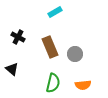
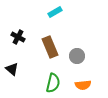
gray circle: moved 2 px right, 2 px down
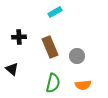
black cross: moved 1 px right; rotated 32 degrees counterclockwise
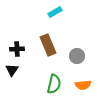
black cross: moved 2 px left, 12 px down
brown rectangle: moved 2 px left, 2 px up
black triangle: moved 1 px down; rotated 24 degrees clockwise
green semicircle: moved 1 px right, 1 px down
